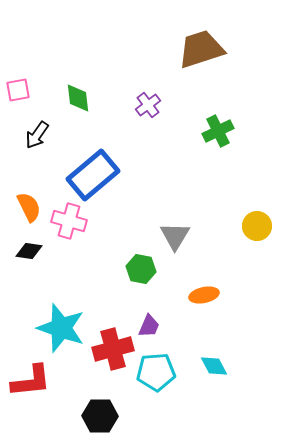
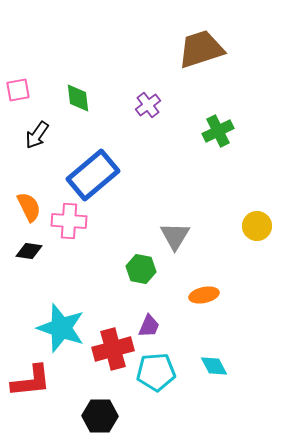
pink cross: rotated 12 degrees counterclockwise
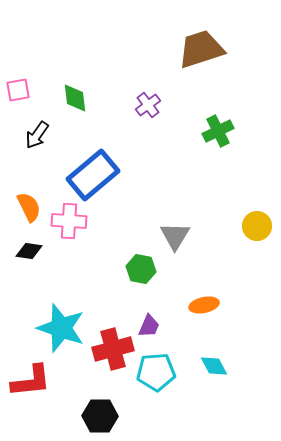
green diamond: moved 3 px left
orange ellipse: moved 10 px down
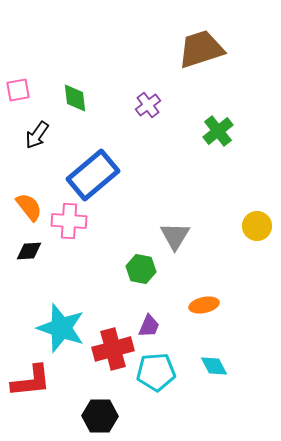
green cross: rotated 12 degrees counterclockwise
orange semicircle: rotated 12 degrees counterclockwise
black diamond: rotated 12 degrees counterclockwise
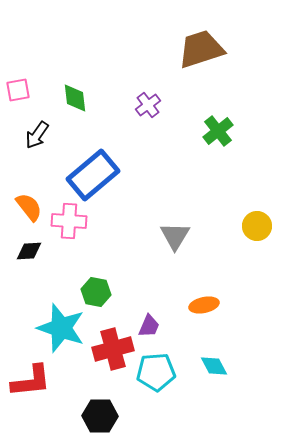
green hexagon: moved 45 px left, 23 px down
